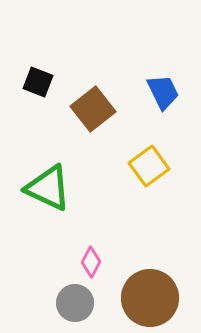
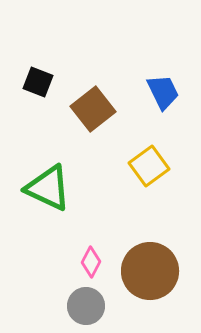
brown circle: moved 27 px up
gray circle: moved 11 px right, 3 px down
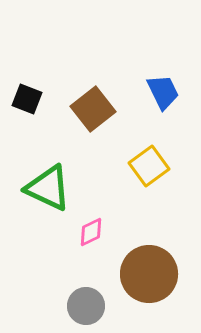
black square: moved 11 px left, 17 px down
pink diamond: moved 30 px up; rotated 36 degrees clockwise
brown circle: moved 1 px left, 3 px down
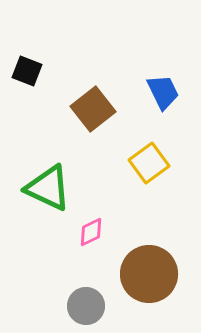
black square: moved 28 px up
yellow square: moved 3 px up
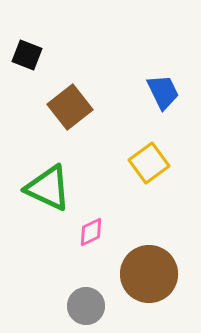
black square: moved 16 px up
brown square: moved 23 px left, 2 px up
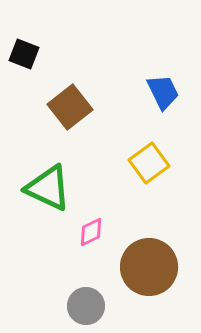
black square: moved 3 px left, 1 px up
brown circle: moved 7 px up
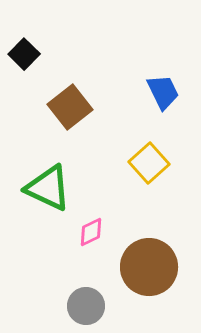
black square: rotated 24 degrees clockwise
yellow square: rotated 6 degrees counterclockwise
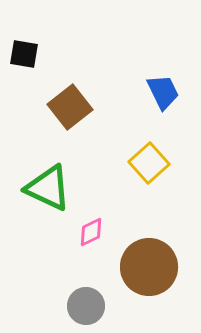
black square: rotated 36 degrees counterclockwise
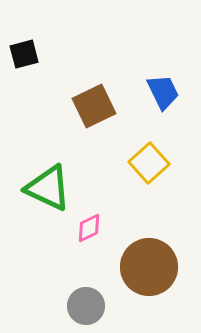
black square: rotated 24 degrees counterclockwise
brown square: moved 24 px right, 1 px up; rotated 12 degrees clockwise
pink diamond: moved 2 px left, 4 px up
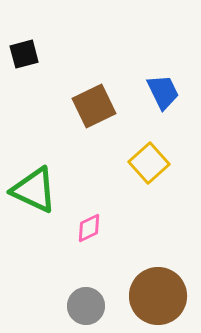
green triangle: moved 14 px left, 2 px down
brown circle: moved 9 px right, 29 px down
